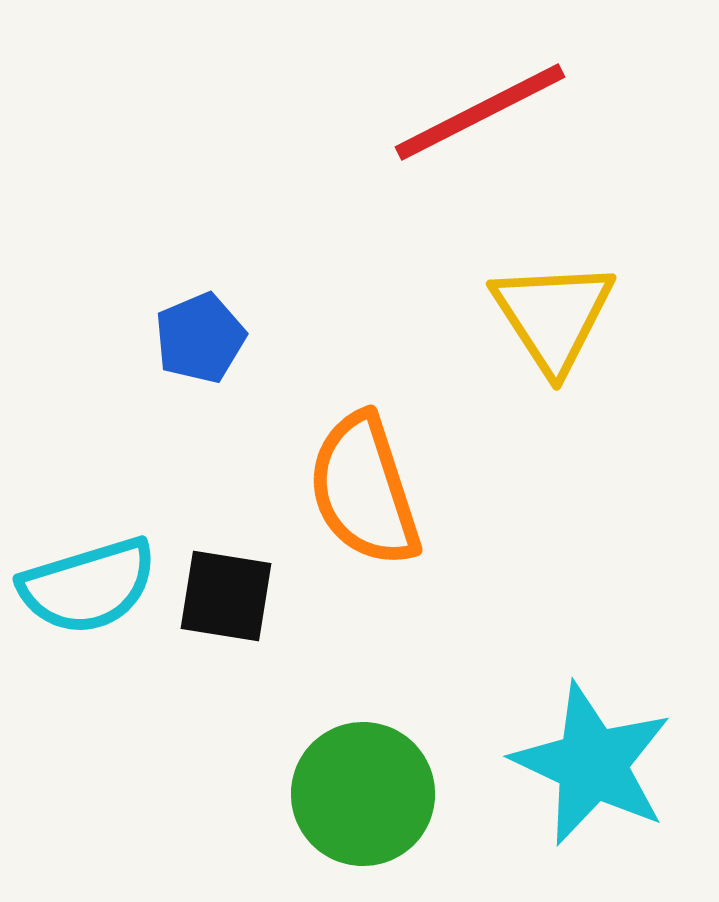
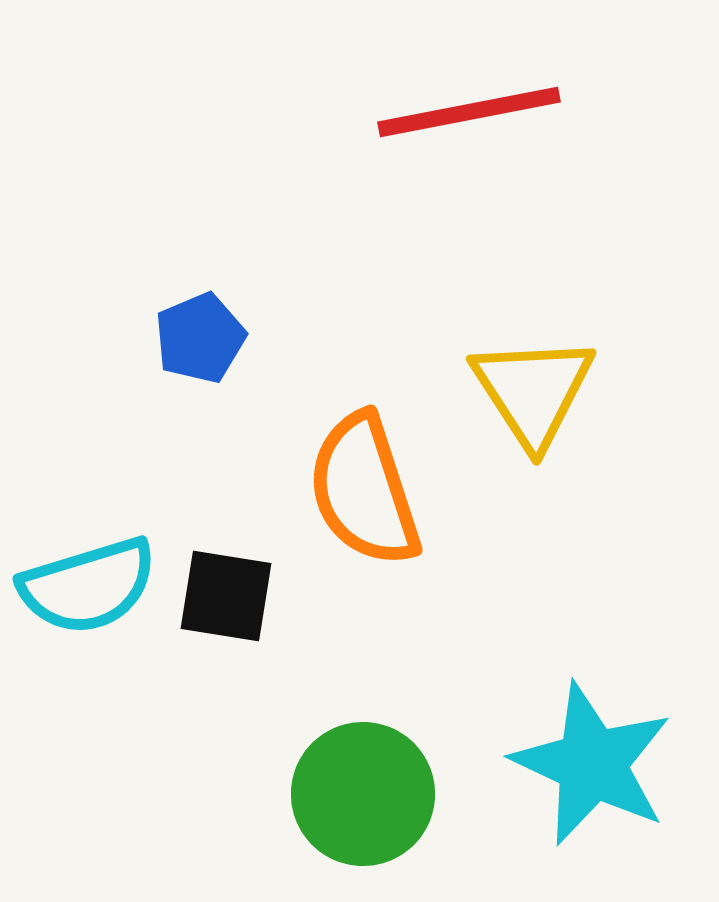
red line: moved 11 px left; rotated 16 degrees clockwise
yellow triangle: moved 20 px left, 75 px down
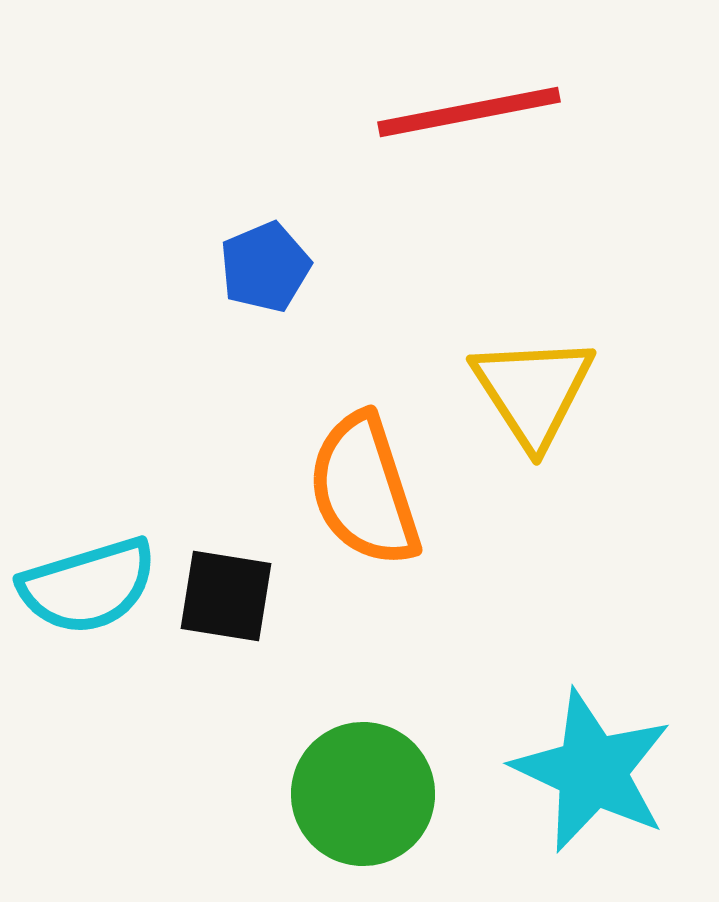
blue pentagon: moved 65 px right, 71 px up
cyan star: moved 7 px down
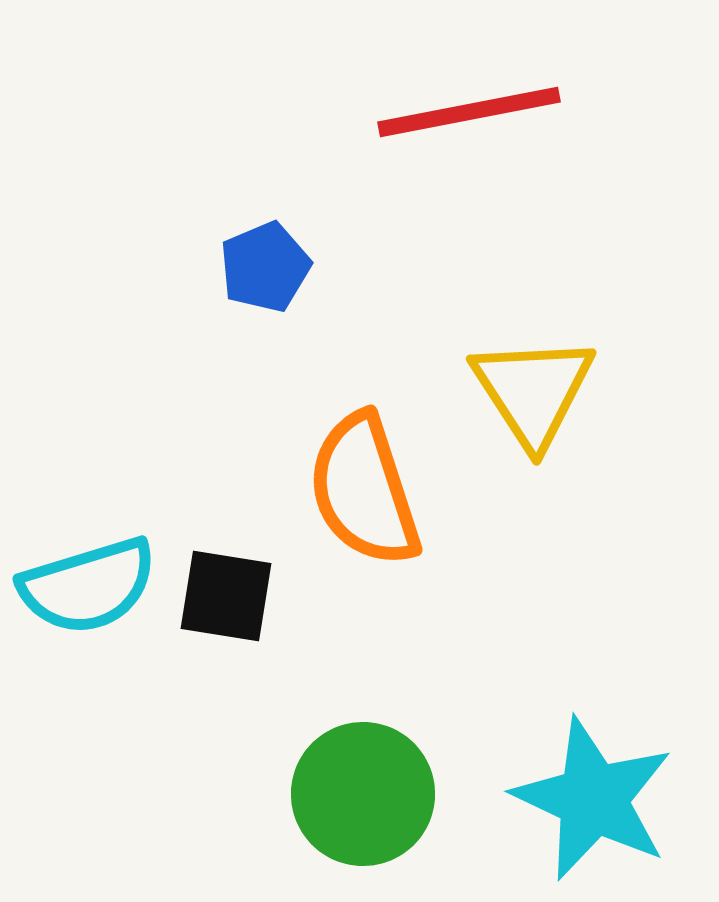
cyan star: moved 1 px right, 28 px down
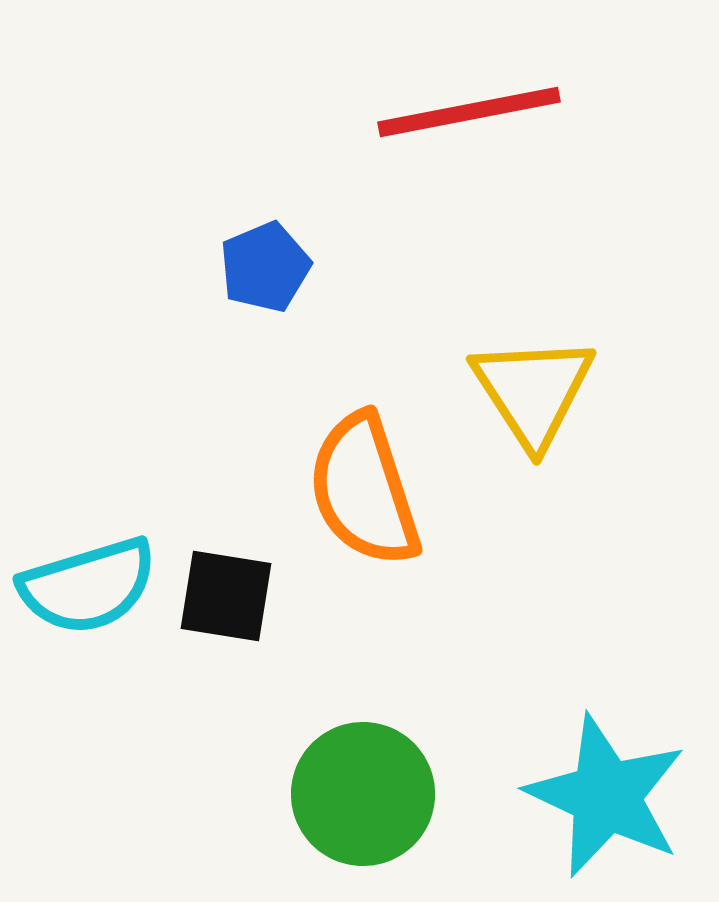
cyan star: moved 13 px right, 3 px up
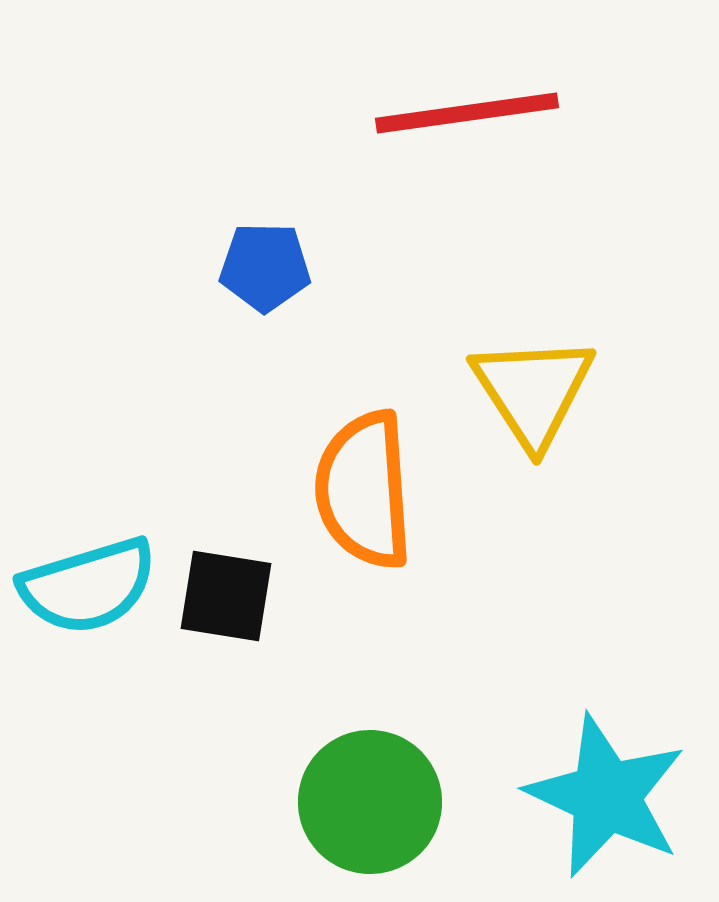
red line: moved 2 px left, 1 px down; rotated 3 degrees clockwise
blue pentagon: rotated 24 degrees clockwise
orange semicircle: rotated 14 degrees clockwise
green circle: moved 7 px right, 8 px down
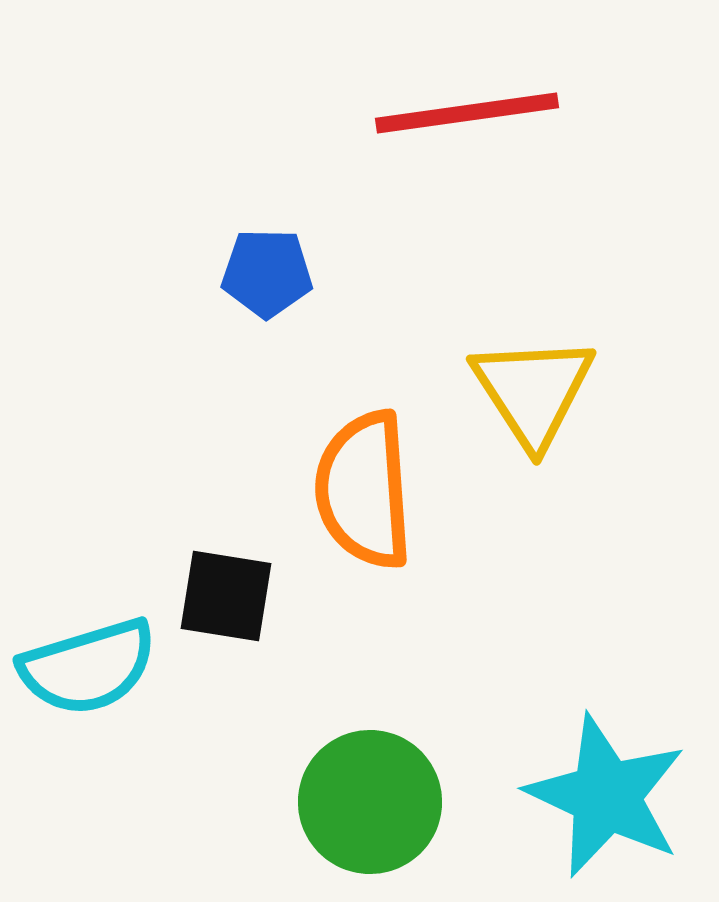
blue pentagon: moved 2 px right, 6 px down
cyan semicircle: moved 81 px down
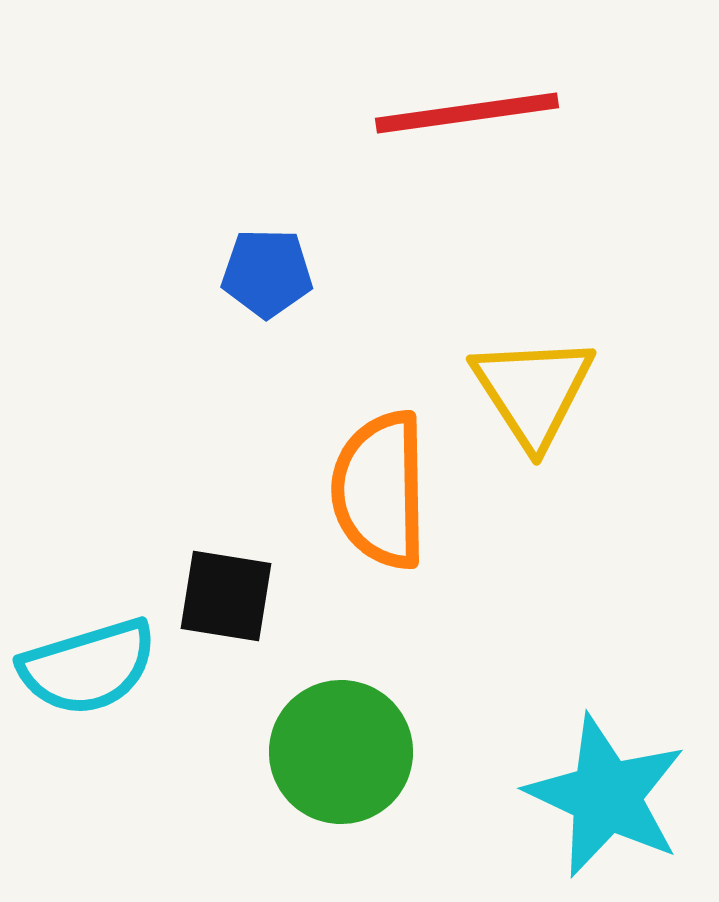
orange semicircle: moved 16 px right; rotated 3 degrees clockwise
green circle: moved 29 px left, 50 px up
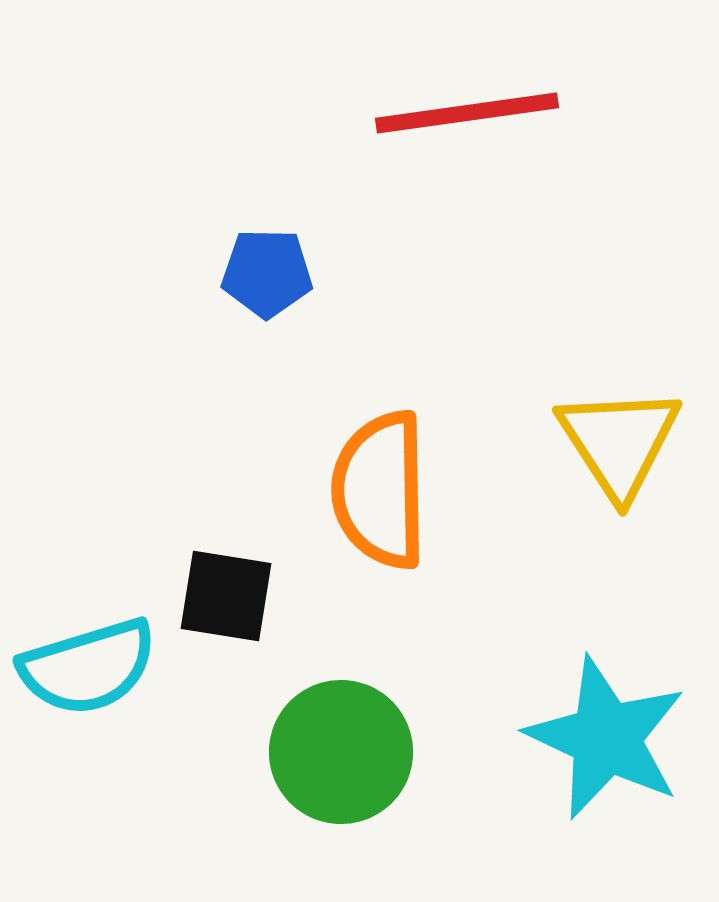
yellow triangle: moved 86 px right, 51 px down
cyan star: moved 58 px up
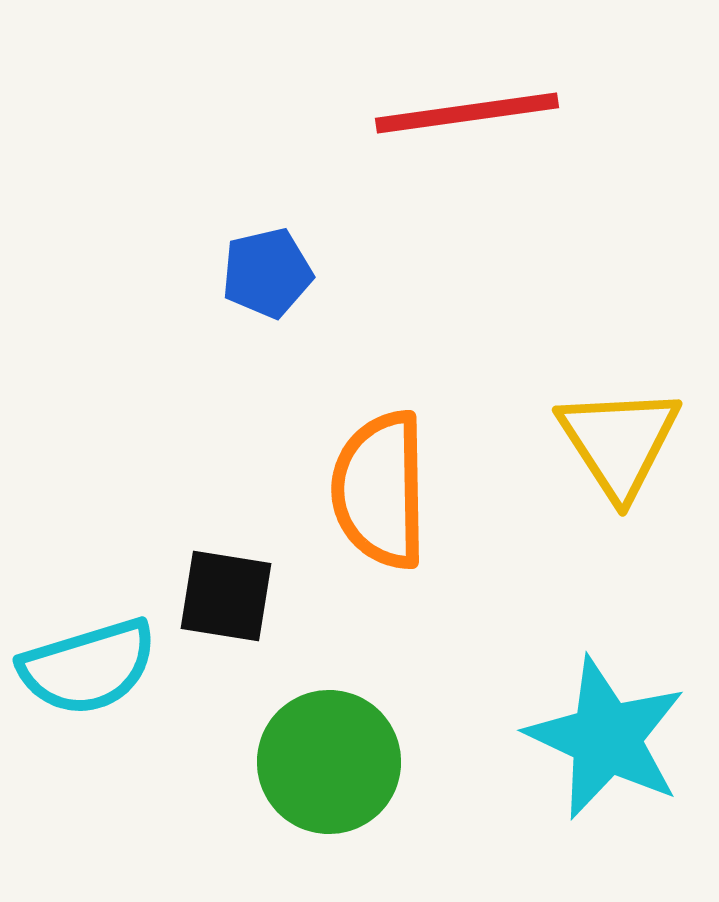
blue pentagon: rotated 14 degrees counterclockwise
green circle: moved 12 px left, 10 px down
